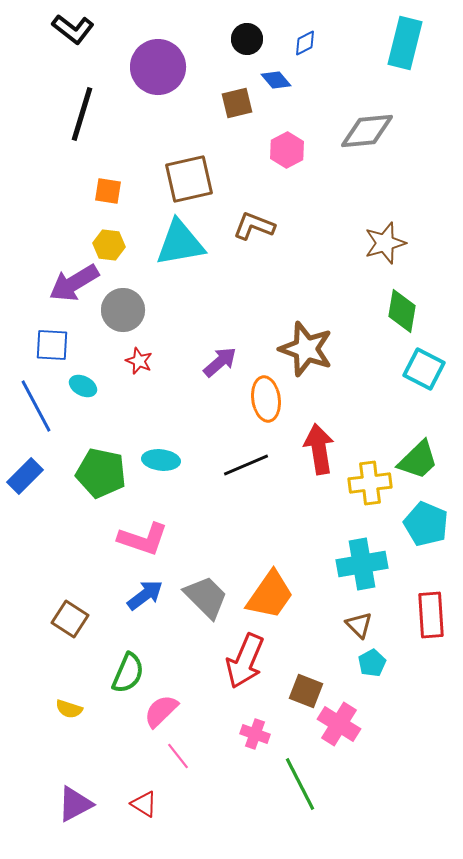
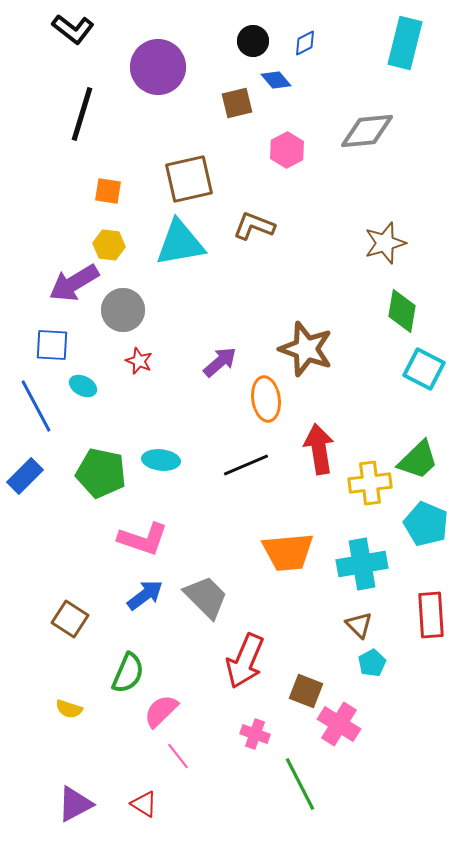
black circle at (247, 39): moved 6 px right, 2 px down
orange trapezoid at (270, 595): moved 18 px right, 43 px up; rotated 50 degrees clockwise
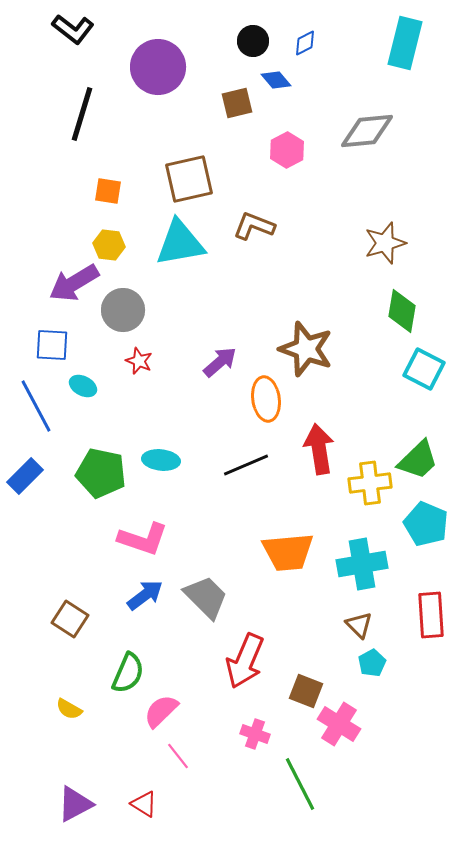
yellow semicircle at (69, 709): rotated 12 degrees clockwise
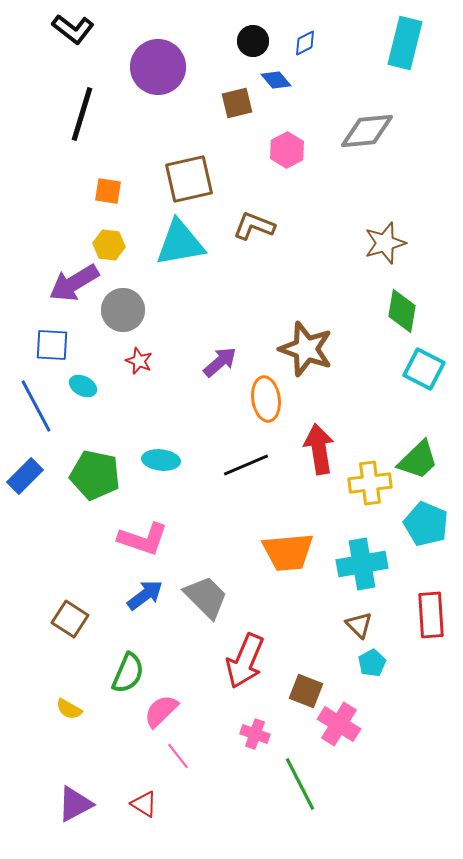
green pentagon at (101, 473): moved 6 px left, 2 px down
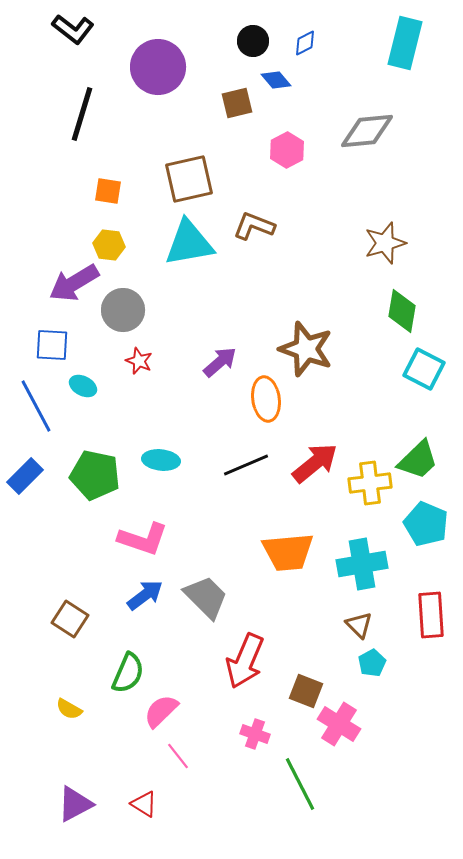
cyan triangle at (180, 243): moved 9 px right
red arrow at (319, 449): moved 4 px left, 14 px down; rotated 60 degrees clockwise
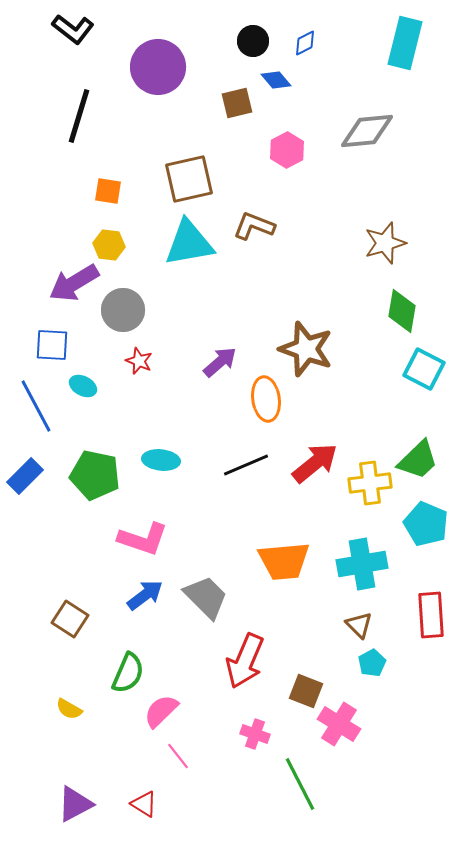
black line at (82, 114): moved 3 px left, 2 px down
orange trapezoid at (288, 552): moved 4 px left, 9 px down
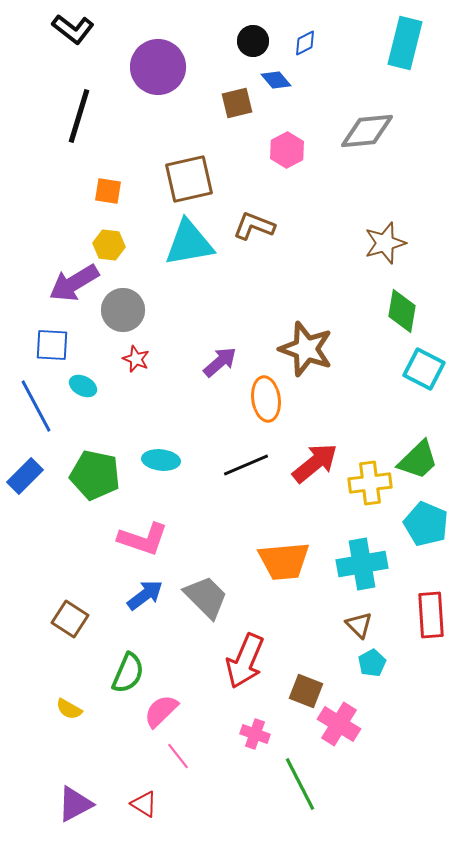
red star at (139, 361): moved 3 px left, 2 px up
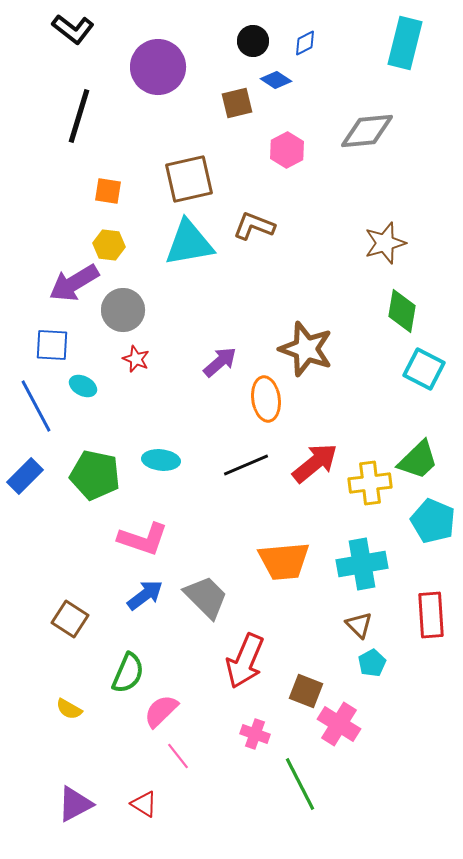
blue diamond at (276, 80): rotated 16 degrees counterclockwise
cyan pentagon at (426, 524): moved 7 px right, 3 px up
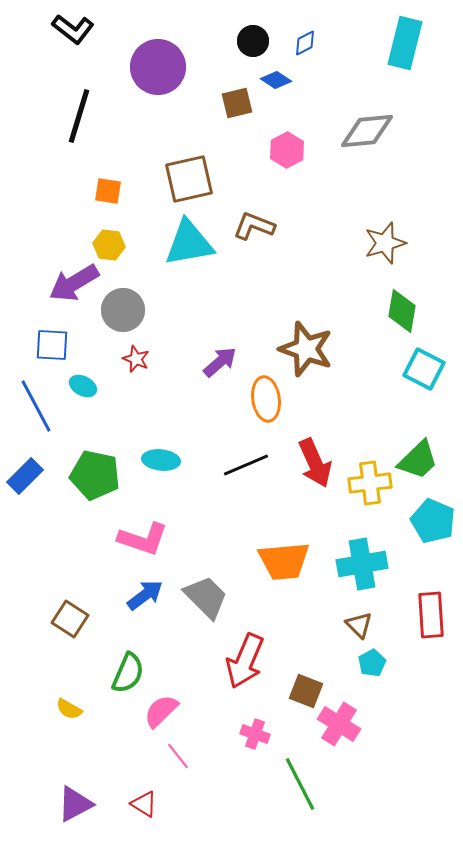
red arrow at (315, 463): rotated 105 degrees clockwise
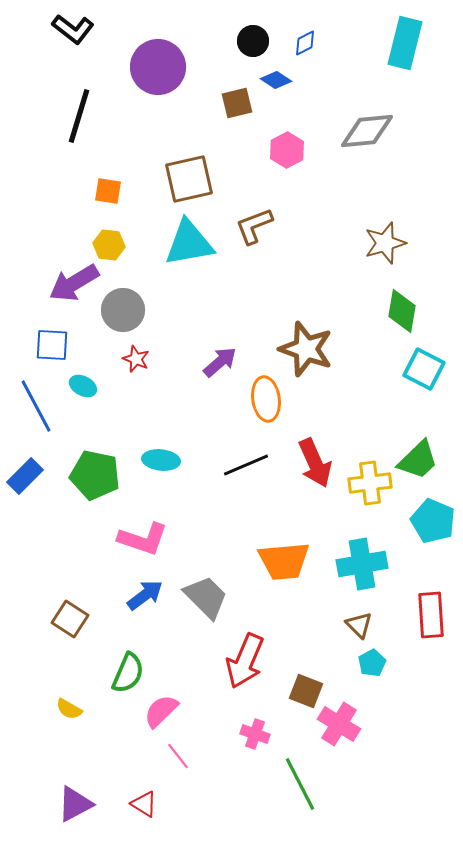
brown L-shape at (254, 226): rotated 42 degrees counterclockwise
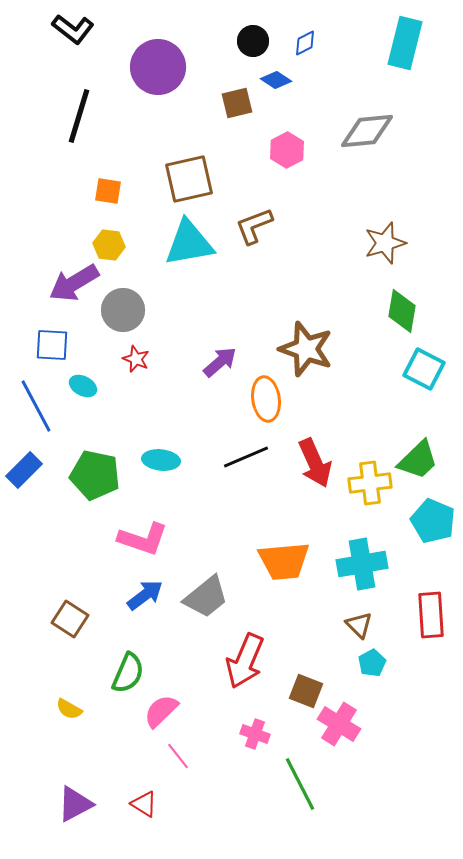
black line at (246, 465): moved 8 px up
blue rectangle at (25, 476): moved 1 px left, 6 px up
gray trapezoid at (206, 597): rotated 96 degrees clockwise
